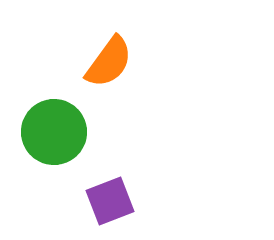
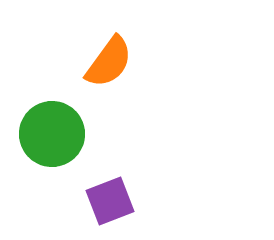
green circle: moved 2 px left, 2 px down
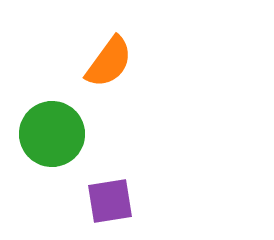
purple square: rotated 12 degrees clockwise
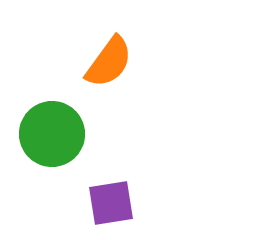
purple square: moved 1 px right, 2 px down
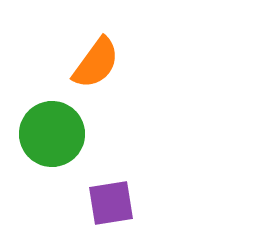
orange semicircle: moved 13 px left, 1 px down
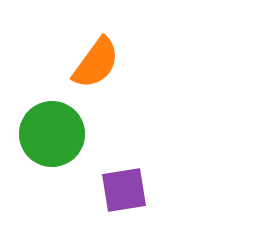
purple square: moved 13 px right, 13 px up
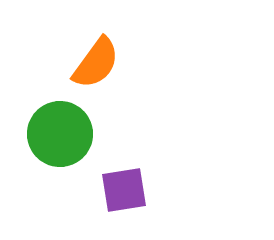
green circle: moved 8 px right
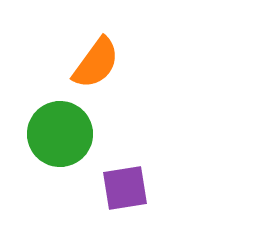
purple square: moved 1 px right, 2 px up
